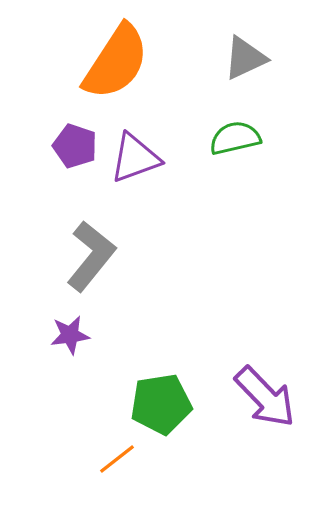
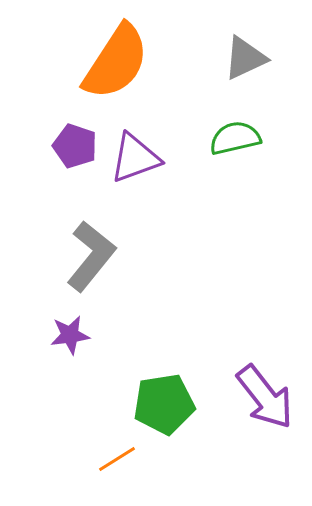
purple arrow: rotated 6 degrees clockwise
green pentagon: moved 3 px right
orange line: rotated 6 degrees clockwise
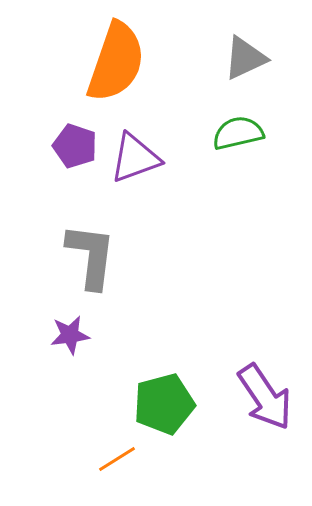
orange semicircle: rotated 14 degrees counterclockwise
green semicircle: moved 3 px right, 5 px up
gray L-shape: rotated 32 degrees counterclockwise
purple arrow: rotated 4 degrees clockwise
green pentagon: rotated 6 degrees counterclockwise
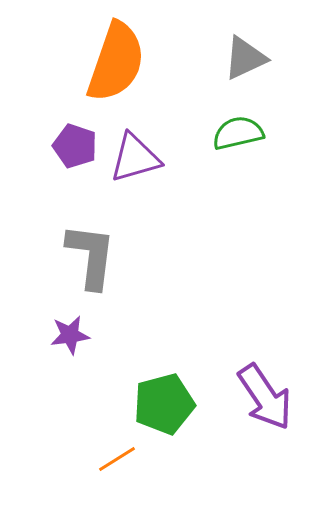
purple triangle: rotated 4 degrees clockwise
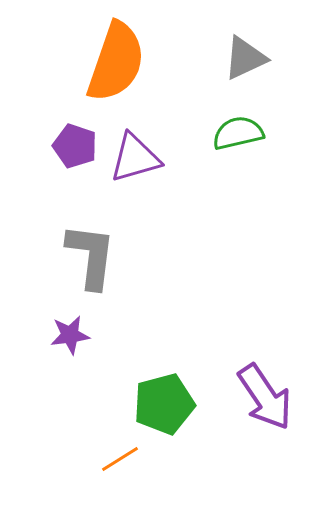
orange line: moved 3 px right
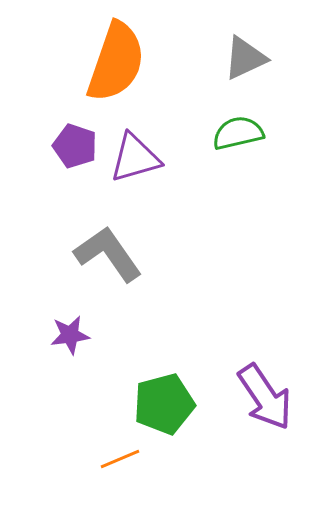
gray L-shape: moved 17 px right, 2 px up; rotated 42 degrees counterclockwise
orange line: rotated 9 degrees clockwise
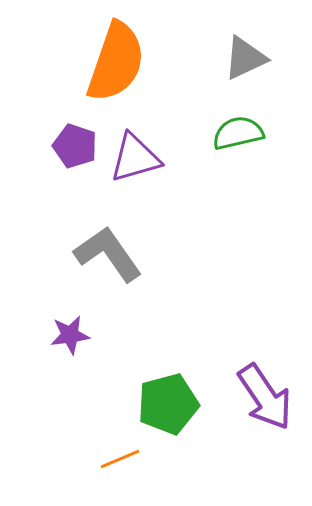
green pentagon: moved 4 px right
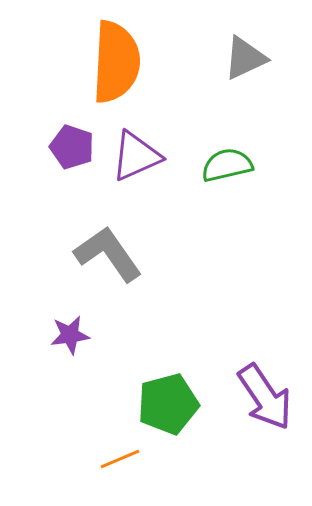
orange semicircle: rotated 16 degrees counterclockwise
green semicircle: moved 11 px left, 32 px down
purple pentagon: moved 3 px left, 1 px down
purple triangle: moved 1 px right, 2 px up; rotated 8 degrees counterclockwise
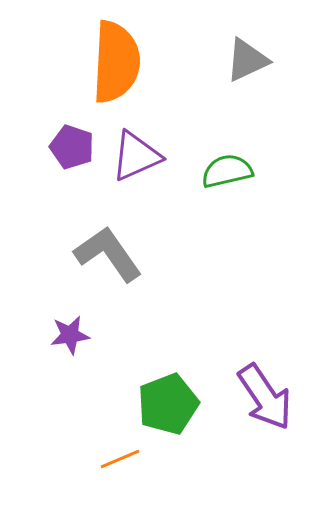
gray triangle: moved 2 px right, 2 px down
green semicircle: moved 6 px down
green pentagon: rotated 6 degrees counterclockwise
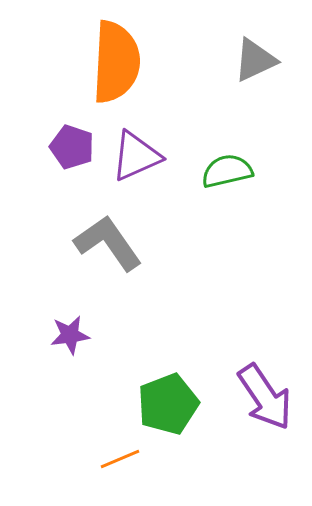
gray triangle: moved 8 px right
gray L-shape: moved 11 px up
